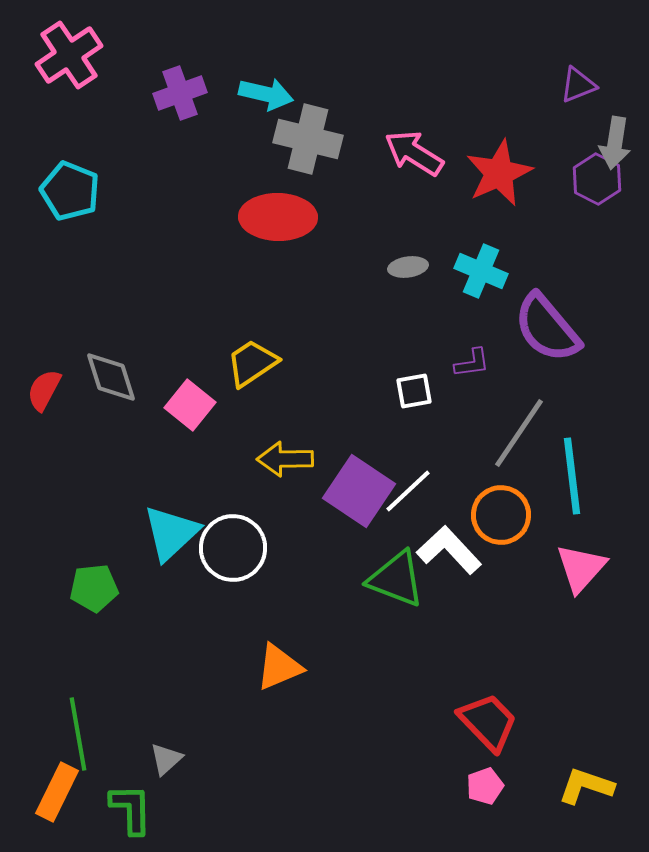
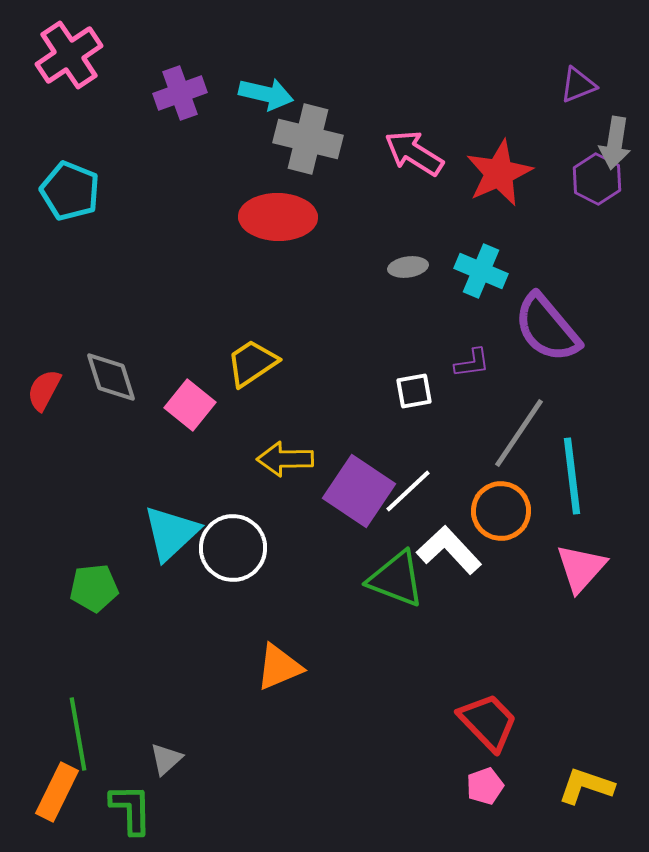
orange circle: moved 4 px up
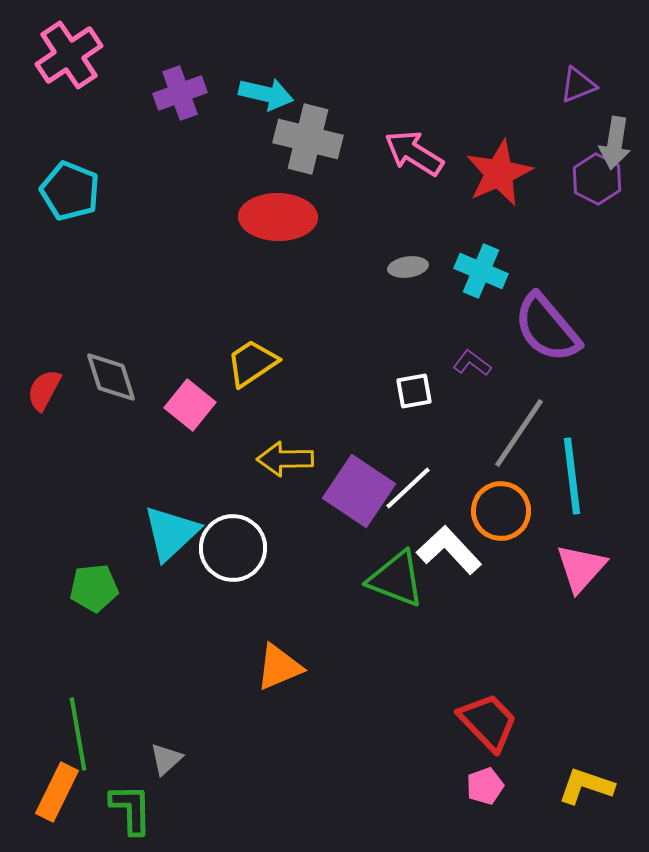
purple L-shape: rotated 135 degrees counterclockwise
white line: moved 3 px up
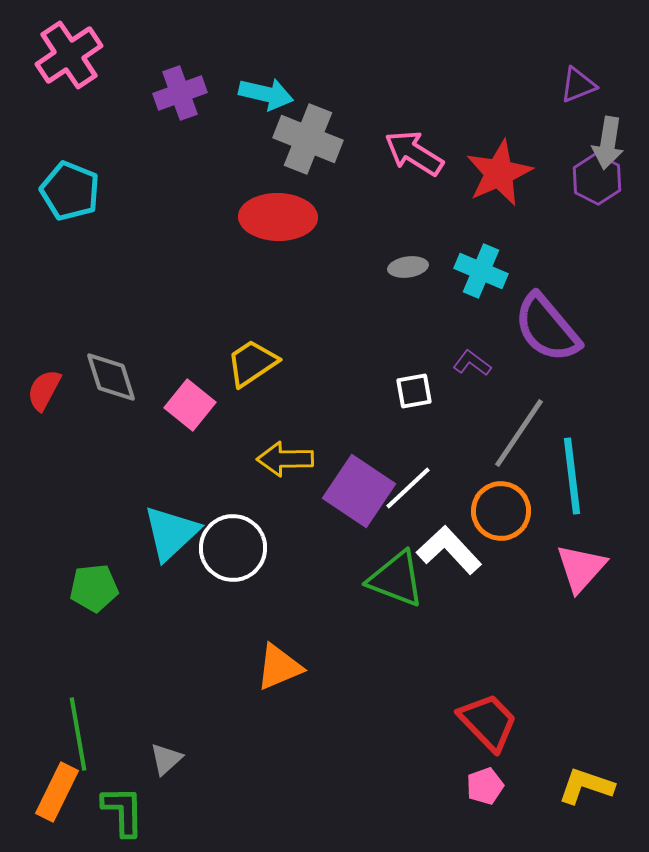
gray cross: rotated 8 degrees clockwise
gray arrow: moved 7 px left
green L-shape: moved 8 px left, 2 px down
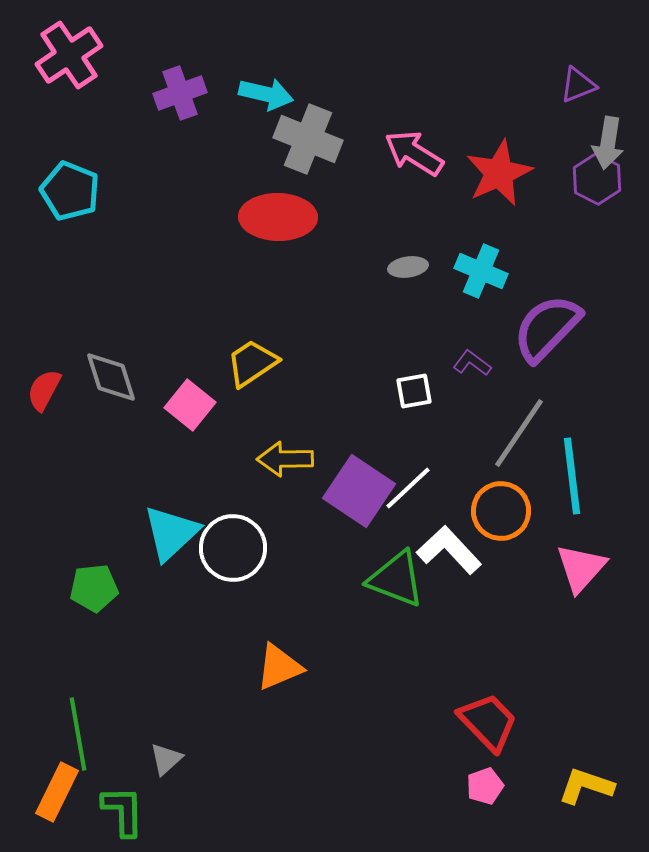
purple semicircle: rotated 84 degrees clockwise
